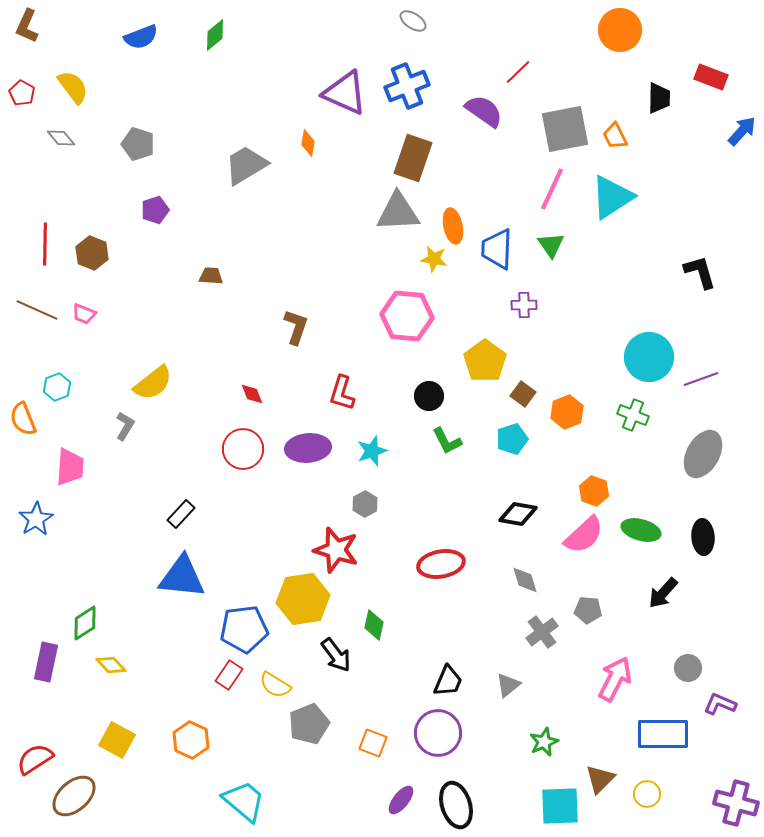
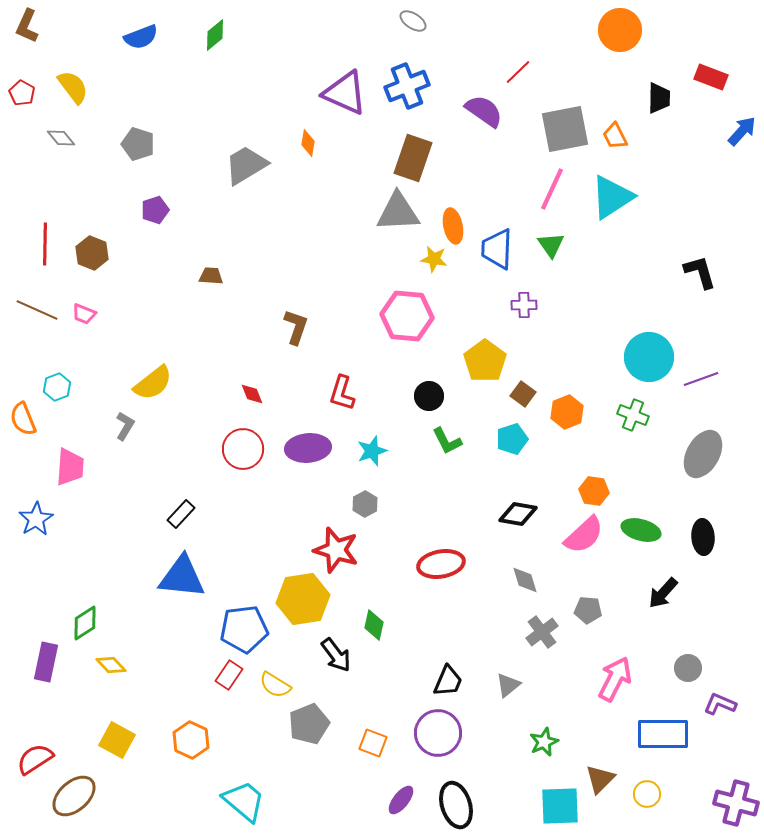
orange hexagon at (594, 491): rotated 12 degrees counterclockwise
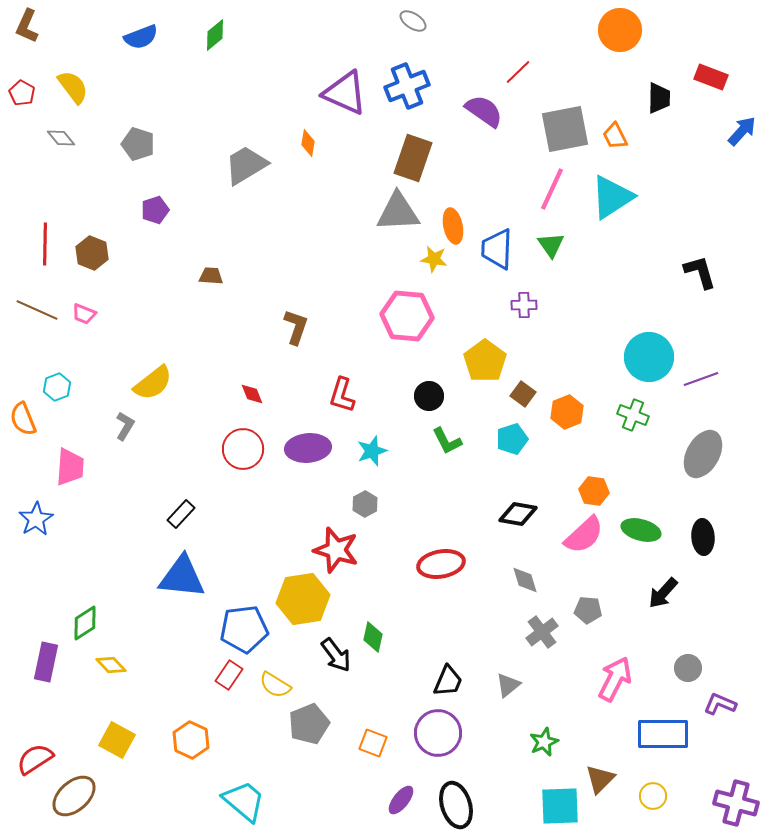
red L-shape at (342, 393): moved 2 px down
green diamond at (374, 625): moved 1 px left, 12 px down
yellow circle at (647, 794): moved 6 px right, 2 px down
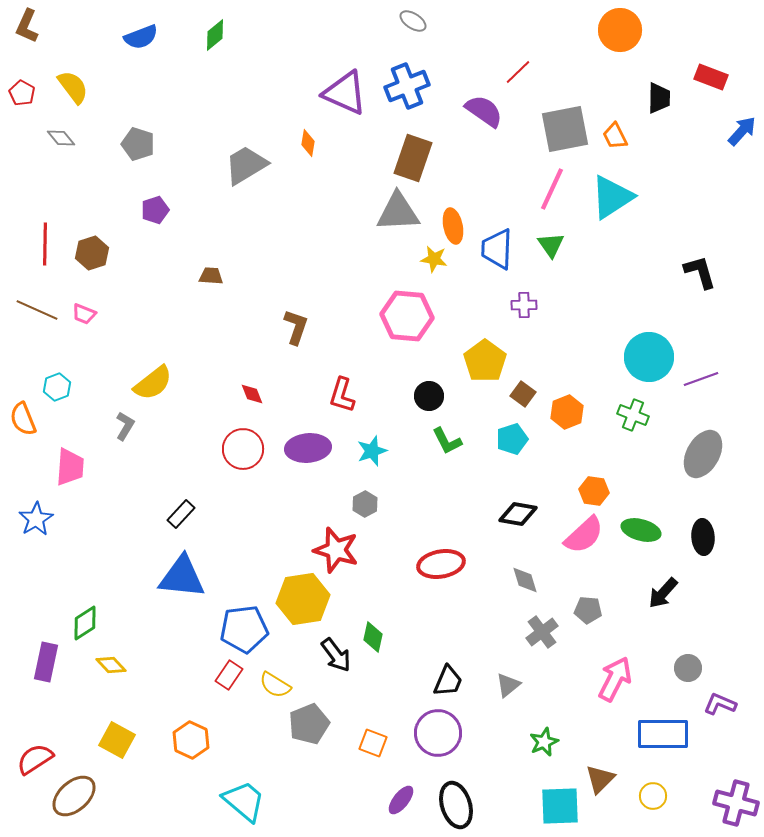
brown hexagon at (92, 253): rotated 20 degrees clockwise
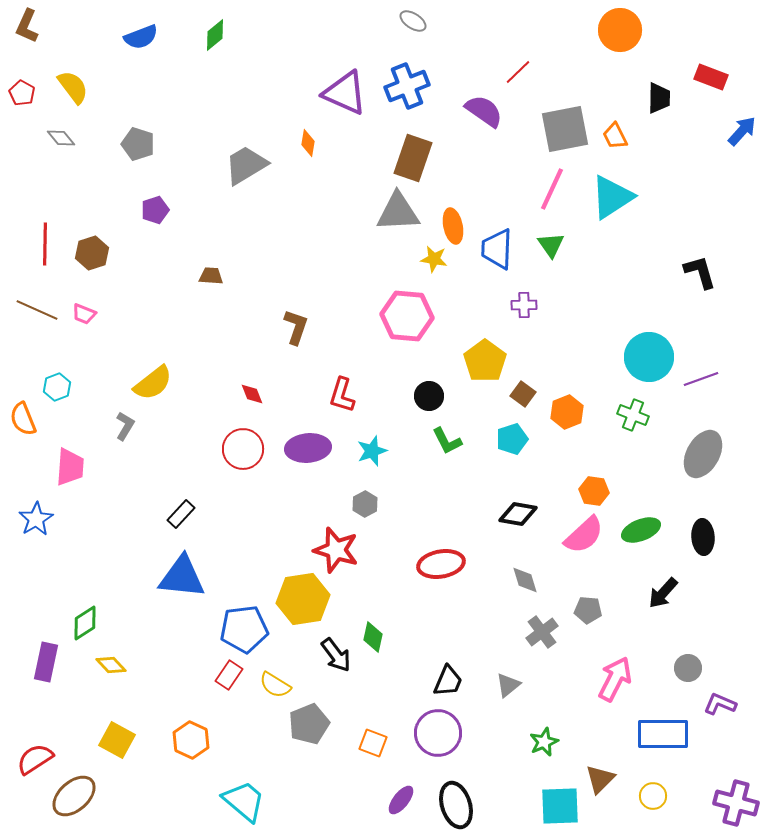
green ellipse at (641, 530): rotated 36 degrees counterclockwise
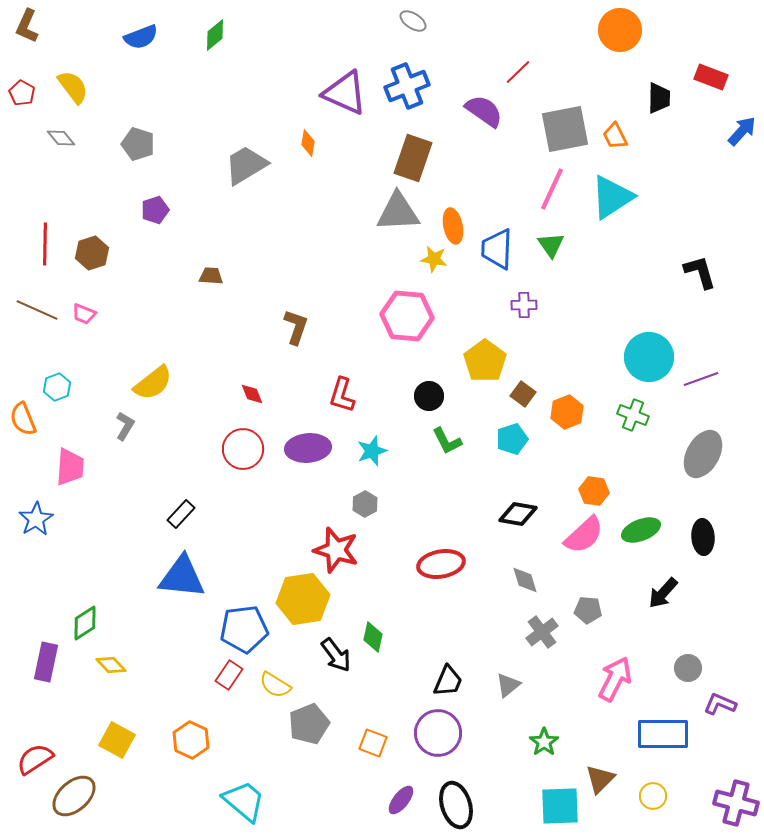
green star at (544, 742): rotated 12 degrees counterclockwise
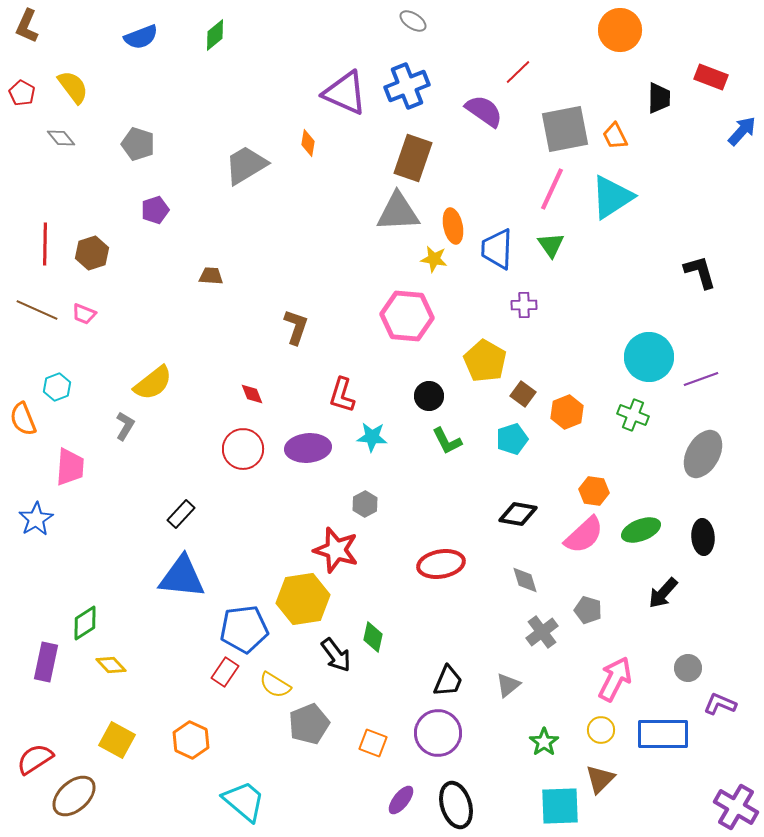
yellow pentagon at (485, 361): rotated 6 degrees counterclockwise
cyan star at (372, 451): moved 14 px up; rotated 24 degrees clockwise
gray pentagon at (588, 610): rotated 12 degrees clockwise
red rectangle at (229, 675): moved 4 px left, 3 px up
yellow circle at (653, 796): moved 52 px left, 66 px up
purple cross at (736, 803): moved 4 px down; rotated 15 degrees clockwise
